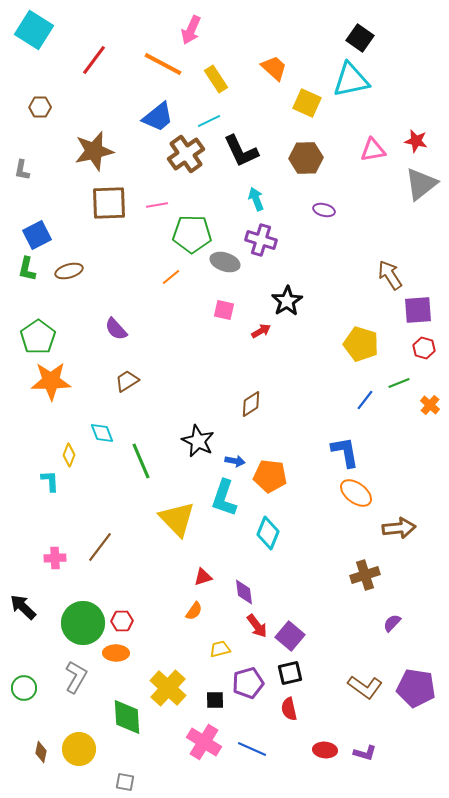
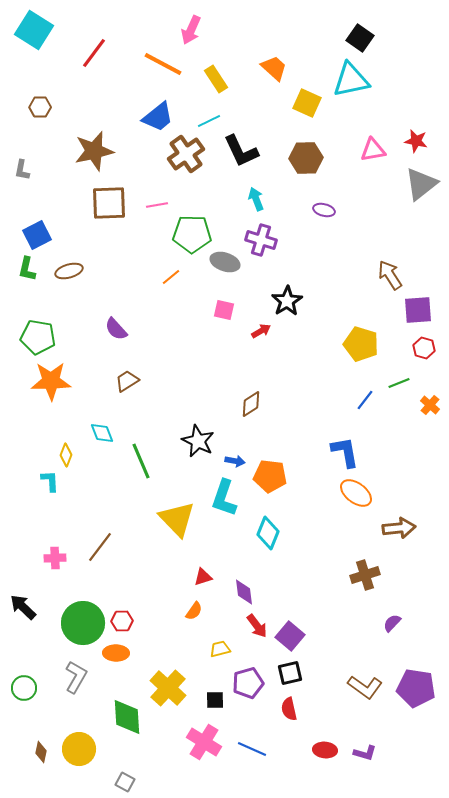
red line at (94, 60): moved 7 px up
green pentagon at (38, 337): rotated 28 degrees counterclockwise
yellow diamond at (69, 455): moved 3 px left
gray square at (125, 782): rotated 18 degrees clockwise
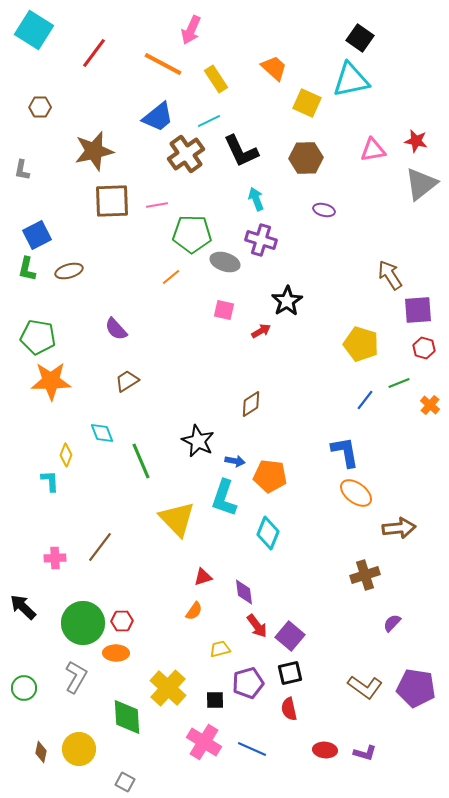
brown square at (109, 203): moved 3 px right, 2 px up
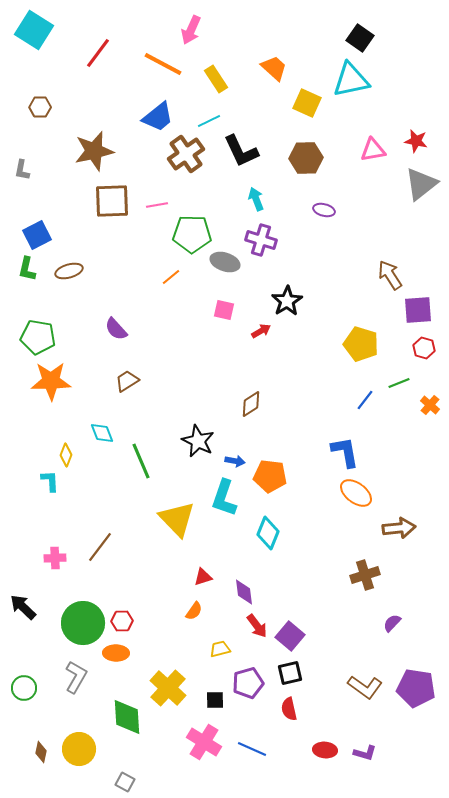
red line at (94, 53): moved 4 px right
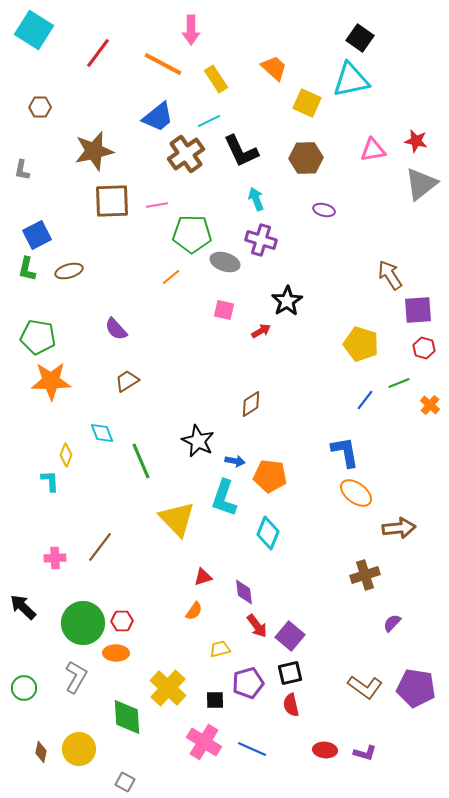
pink arrow at (191, 30): rotated 24 degrees counterclockwise
red semicircle at (289, 709): moved 2 px right, 4 px up
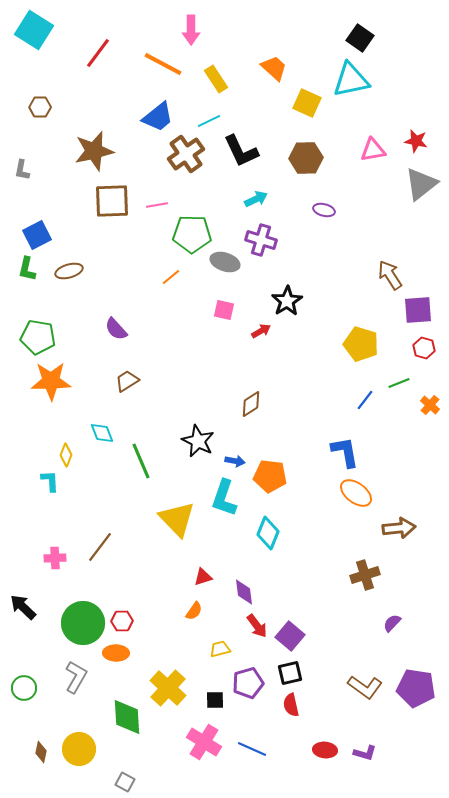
cyan arrow at (256, 199): rotated 85 degrees clockwise
